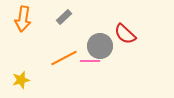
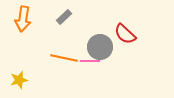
gray circle: moved 1 px down
orange line: rotated 40 degrees clockwise
yellow star: moved 2 px left
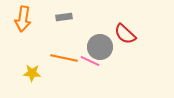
gray rectangle: rotated 35 degrees clockwise
pink line: rotated 24 degrees clockwise
yellow star: moved 13 px right, 7 px up; rotated 18 degrees clockwise
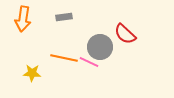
pink line: moved 1 px left, 1 px down
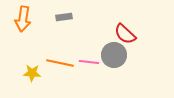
gray circle: moved 14 px right, 8 px down
orange line: moved 4 px left, 5 px down
pink line: rotated 18 degrees counterclockwise
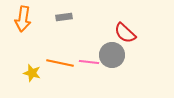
red semicircle: moved 1 px up
gray circle: moved 2 px left
yellow star: rotated 12 degrees clockwise
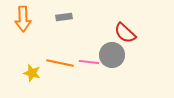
orange arrow: rotated 10 degrees counterclockwise
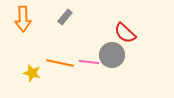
gray rectangle: moved 1 px right; rotated 42 degrees counterclockwise
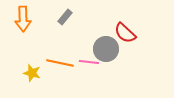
gray circle: moved 6 px left, 6 px up
